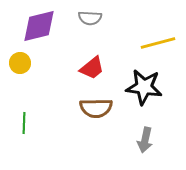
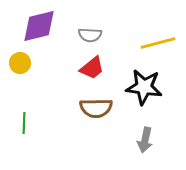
gray semicircle: moved 17 px down
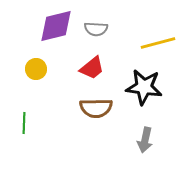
purple diamond: moved 17 px right
gray semicircle: moved 6 px right, 6 px up
yellow circle: moved 16 px right, 6 px down
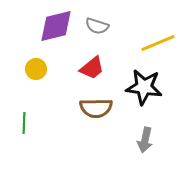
gray semicircle: moved 1 px right, 3 px up; rotated 15 degrees clockwise
yellow line: rotated 8 degrees counterclockwise
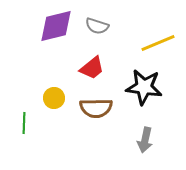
yellow circle: moved 18 px right, 29 px down
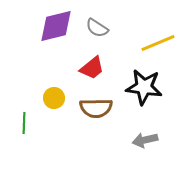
gray semicircle: moved 2 px down; rotated 15 degrees clockwise
gray arrow: rotated 65 degrees clockwise
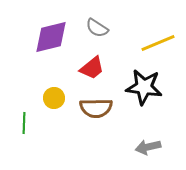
purple diamond: moved 5 px left, 11 px down
gray arrow: moved 3 px right, 7 px down
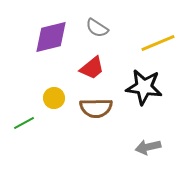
green line: rotated 60 degrees clockwise
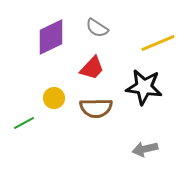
purple diamond: rotated 12 degrees counterclockwise
red trapezoid: rotated 8 degrees counterclockwise
gray arrow: moved 3 px left, 2 px down
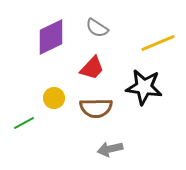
gray arrow: moved 35 px left
